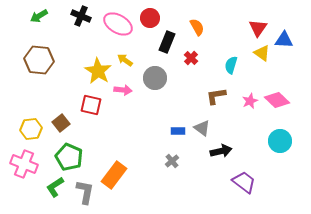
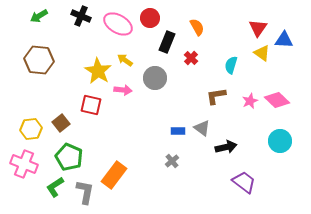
black arrow: moved 5 px right, 4 px up
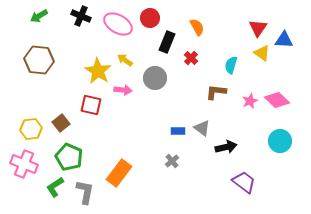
brown L-shape: moved 4 px up; rotated 15 degrees clockwise
orange rectangle: moved 5 px right, 2 px up
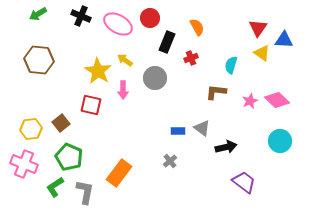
green arrow: moved 1 px left, 2 px up
red cross: rotated 24 degrees clockwise
pink arrow: rotated 84 degrees clockwise
gray cross: moved 2 px left
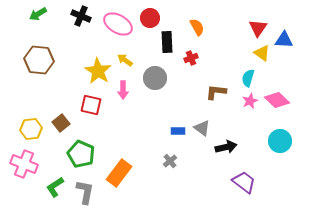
black rectangle: rotated 25 degrees counterclockwise
cyan semicircle: moved 17 px right, 13 px down
green pentagon: moved 12 px right, 3 px up
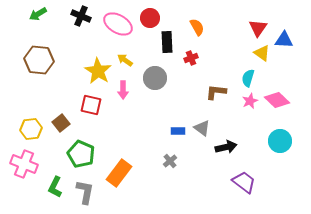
green L-shape: rotated 30 degrees counterclockwise
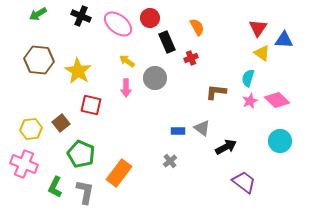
pink ellipse: rotated 8 degrees clockwise
black rectangle: rotated 20 degrees counterclockwise
yellow arrow: moved 2 px right, 1 px down
yellow star: moved 20 px left
pink arrow: moved 3 px right, 2 px up
black arrow: rotated 15 degrees counterclockwise
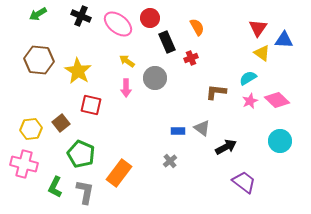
cyan semicircle: rotated 42 degrees clockwise
pink cross: rotated 8 degrees counterclockwise
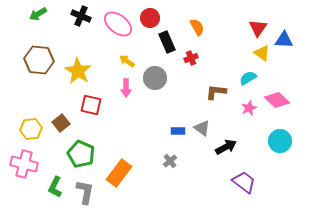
pink star: moved 1 px left, 7 px down
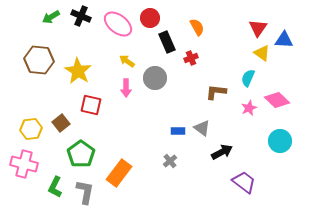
green arrow: moved 13 px right, 3 px down
cyan semicircle: rotated 36 degrees counterclockwise
black arrow: moved 4 px left, 5 px down
green pentagon: rotated 12 degrees clockwise
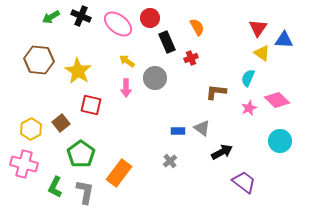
yellow hexagon: rotated 20 degrees counterclockwise
